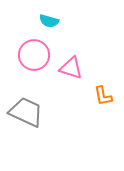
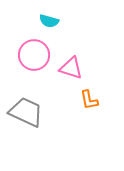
orange L-shape: moved 14 px left, 4 px down
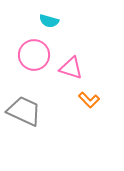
orange L-shape: rotated 35 degrees counterclockwise
gray trapezoid: moved 2 px left, 1 px up
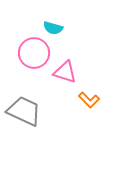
cyan semicircle: moved 4 px right, 7 px down
pink circle: moved 2 px up
pink triangle: moved 6 px left, 4 px down
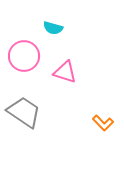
pink circle: moved 10 px left, 3 px down
orange L-shape: moved 14 px right, 23 px down
gray trapezoid: moved 1 px down; rotated 9 degrees clockwise
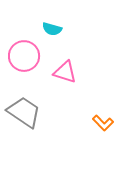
cyan semicircle: moved 1 px left, 1 px down
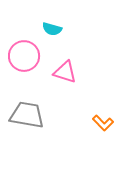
gray trapezoid: moved 3 px right, 3 px down; rotated 24 degrees counterclockwise
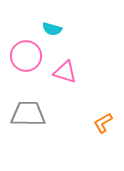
pink circle: moved 2 px right
gray trapezoid: moved 1 px right, 1 px up; rotated 9 degrees counterclockwise
orange L-shape: rotated 105 degrees clockwise
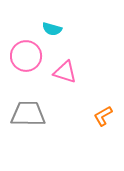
orange L-shape: moved 7 px up
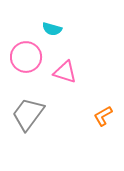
pink circle: moved 1 px down
gray trapezoid: rotated 54 degrees counterclockwise
